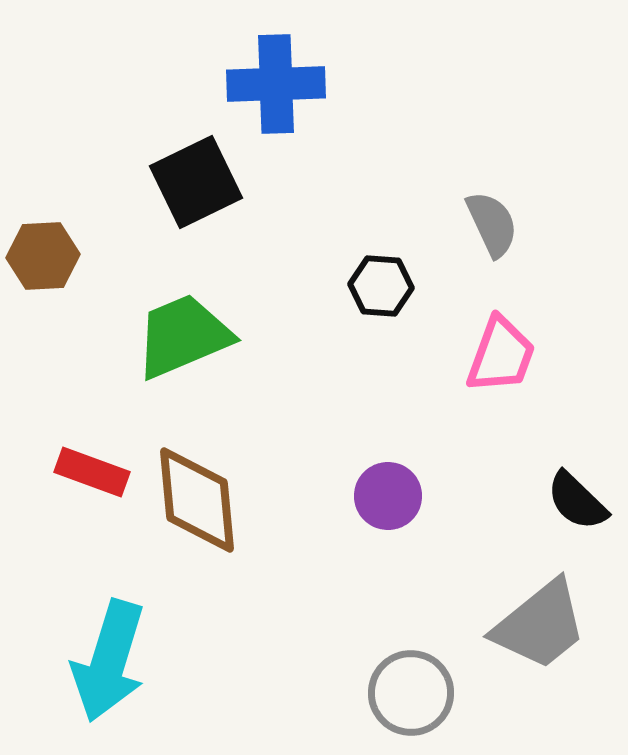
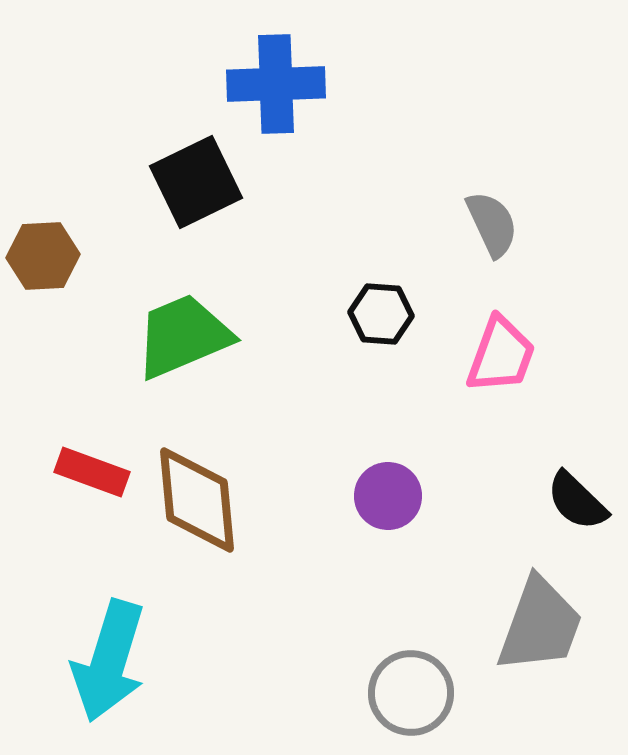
black hexagon: moved 28 px down
gray trapezoid: rotated 31 degrees counterclockwise
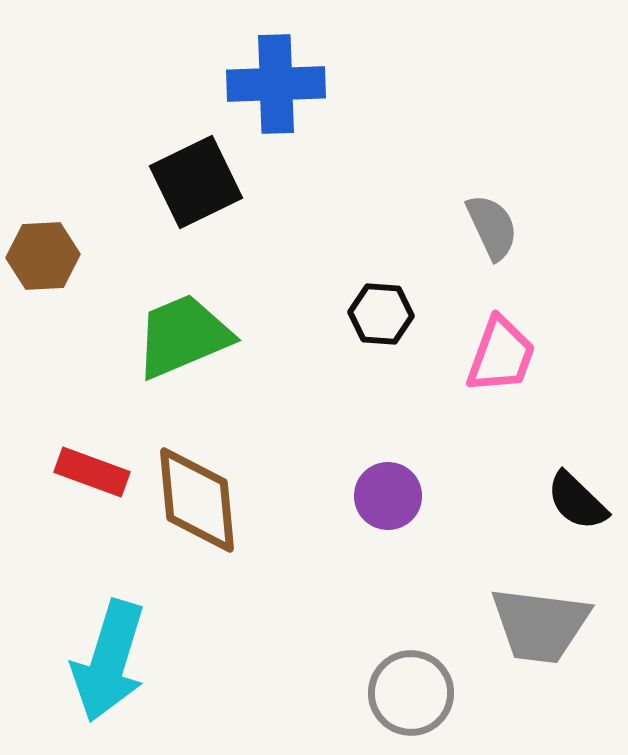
gray semicircle: moved 3 px down
gray trapezoid: rotated 77 degrees clockwise
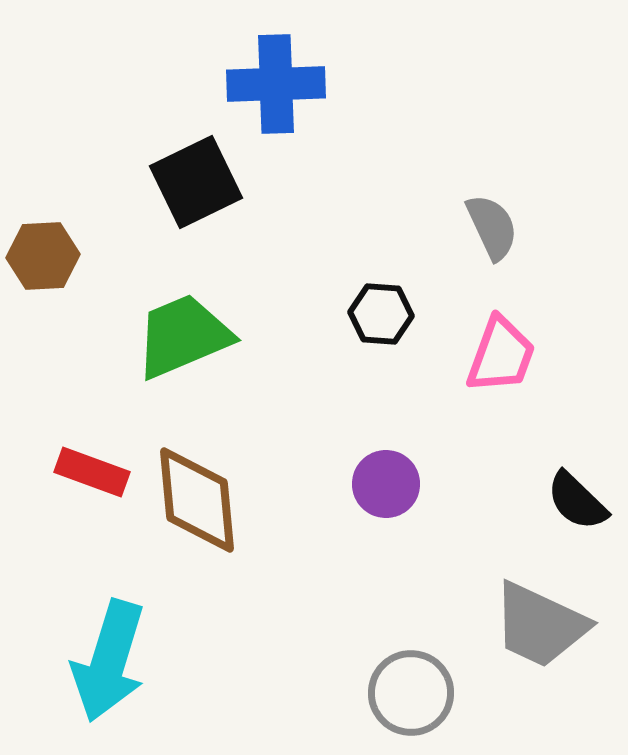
purple circle: moved 2 px left, 12 px up
gray trapezoid: rotated 18 degrees clockwise
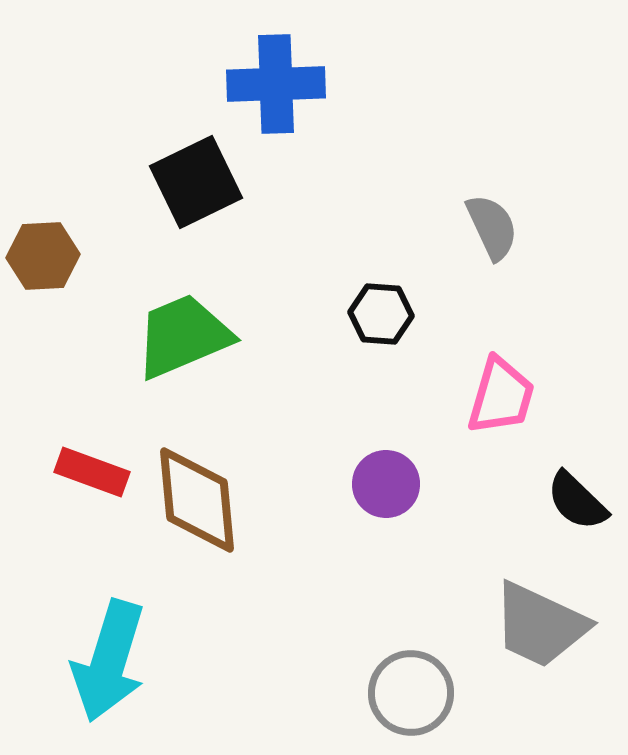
pink trapezoid: moved 41 px down; rotated 4 degrees counterclockwise
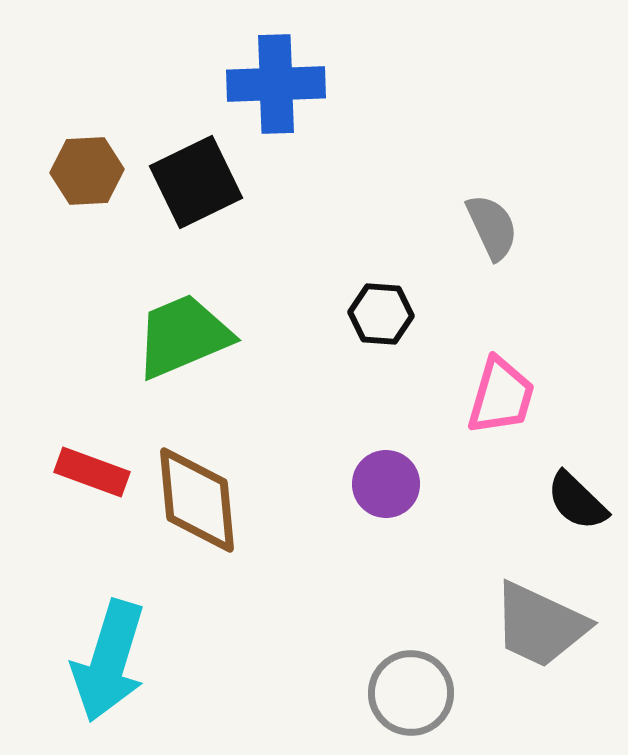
brown hexagon: moved 44 px right, 85 px up
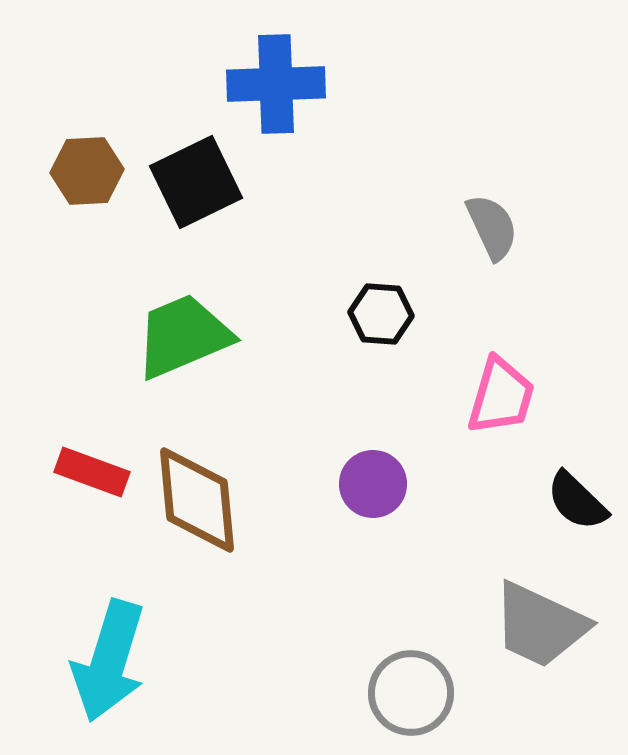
purple circle: moved 13 px left
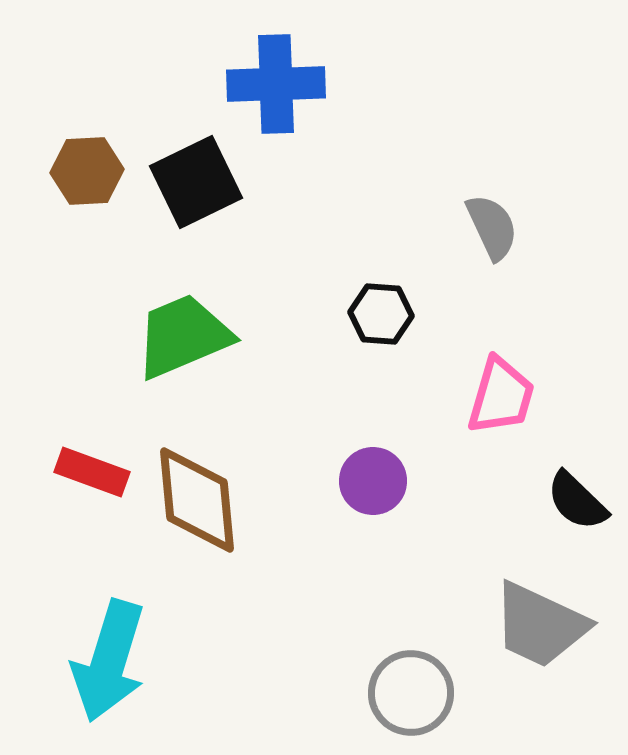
purple circle: moved 3 px up
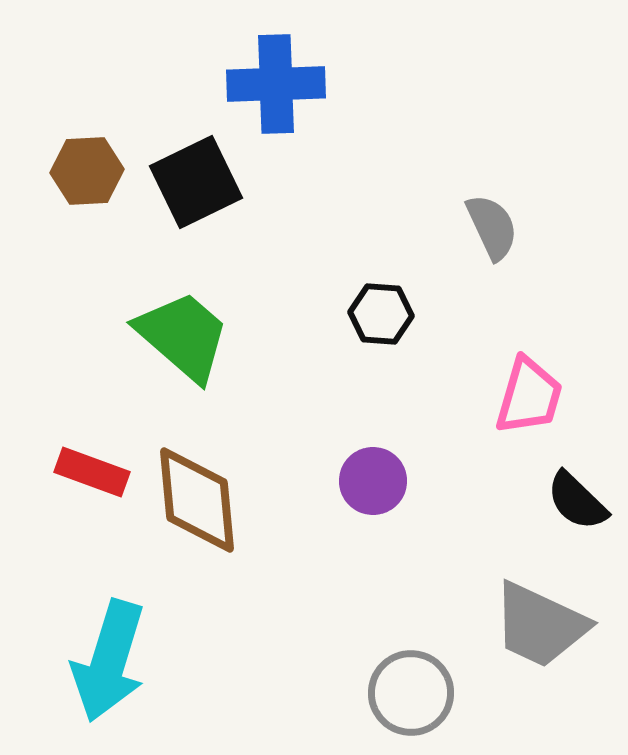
green trapezoid: rotated 64 degrees clockwise
pink trapezoid: moved 28 px right
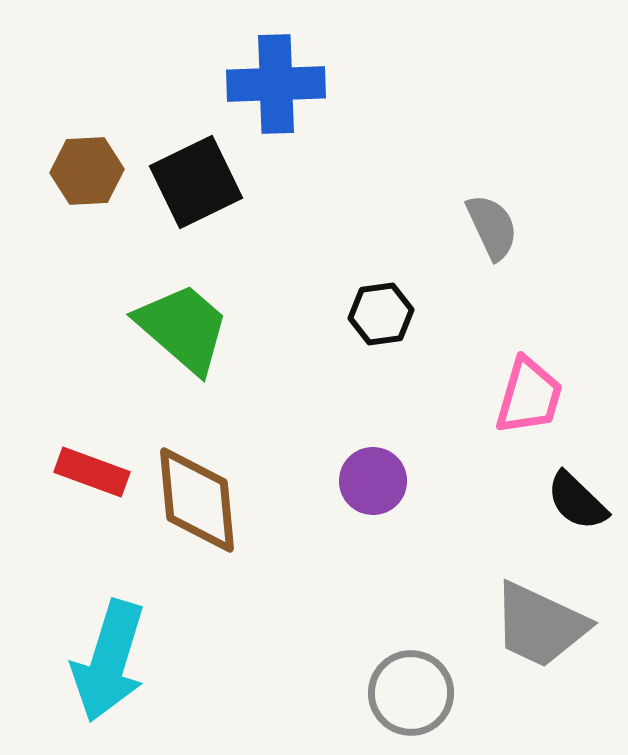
black hexagon: rotated 12 degrees counterclockwise
green trapezoid: moved 8 px up
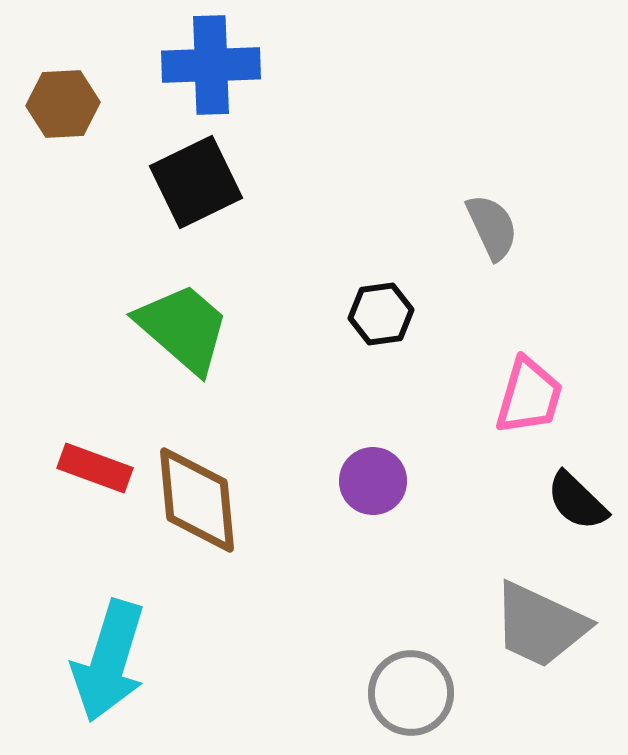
blue cross: moved 65 px left, 19 px up
brown hexagon: moved 24 px left, 67 px up
red rectangle: moved 3 px right, 4 px up
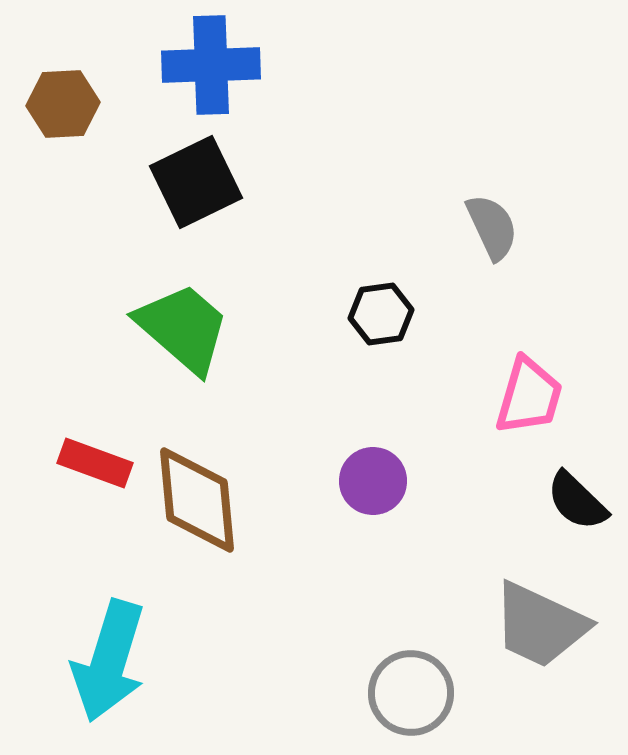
red rectangle: moved 5 px up
